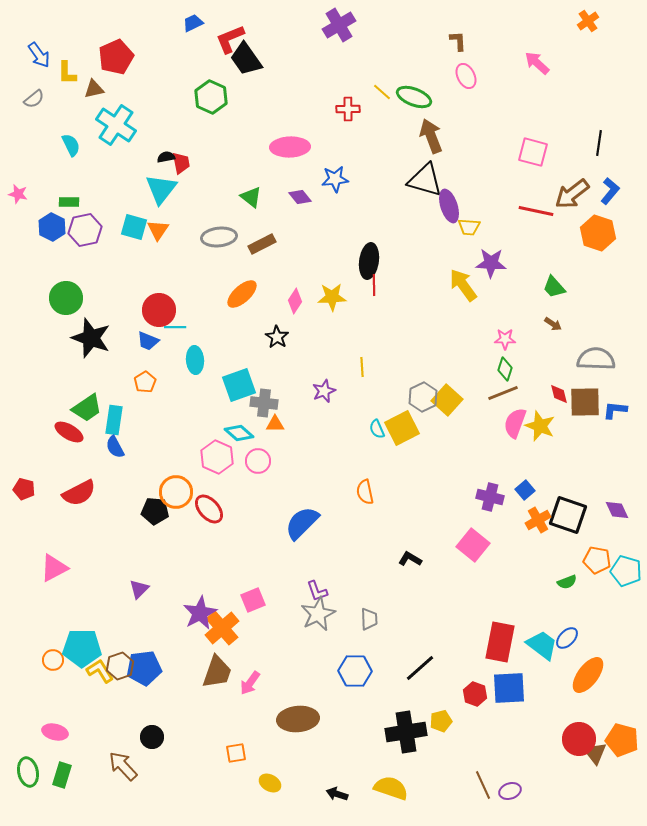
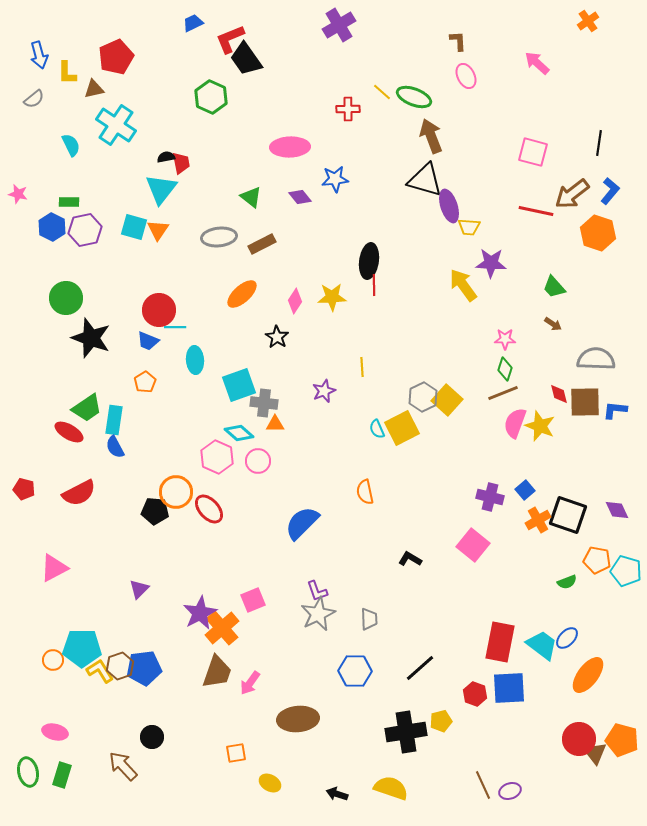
blue arrow at (39, 55): rotated 20 degrees clockwise
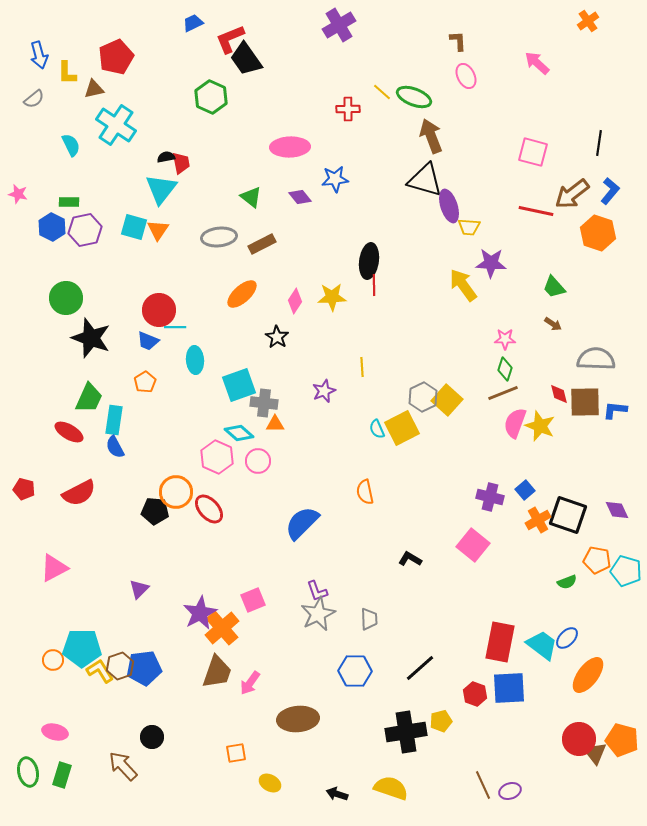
green trapezoid at (87, 408): moved 2 px right, 10 px up; rotated 32 degrees counterclockwise
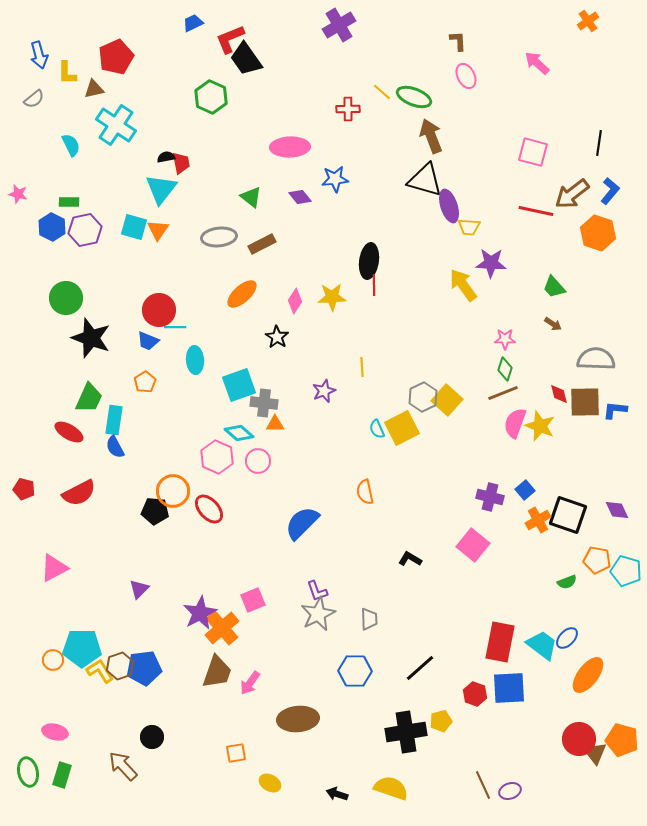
orange circle at (176, 492): moved 3 px left, 1 px up
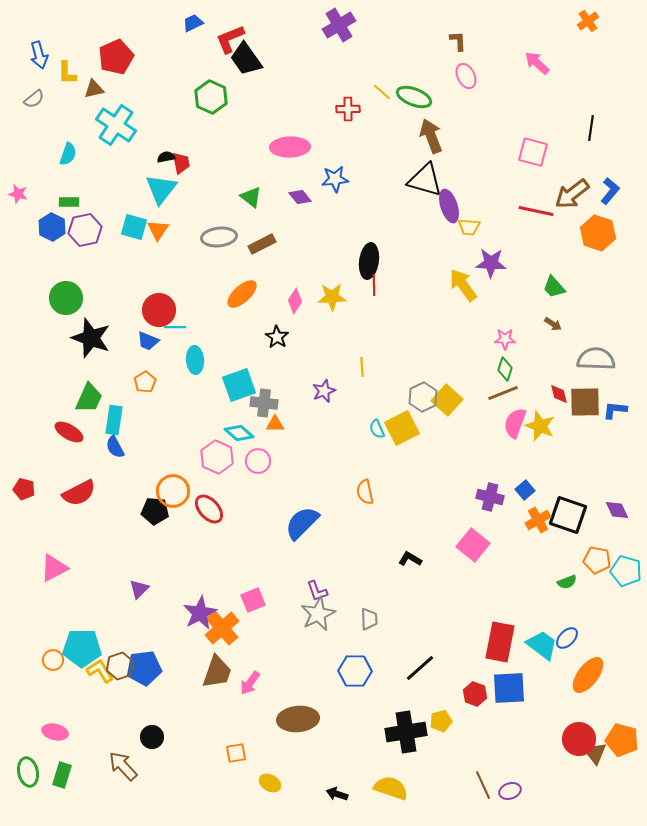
black line at (599, 143): moved 8 px left, 15 px up
cyan semicircle at (71, 145): moved 3 px left, 9 px down; rotated 45 degrees clockwise
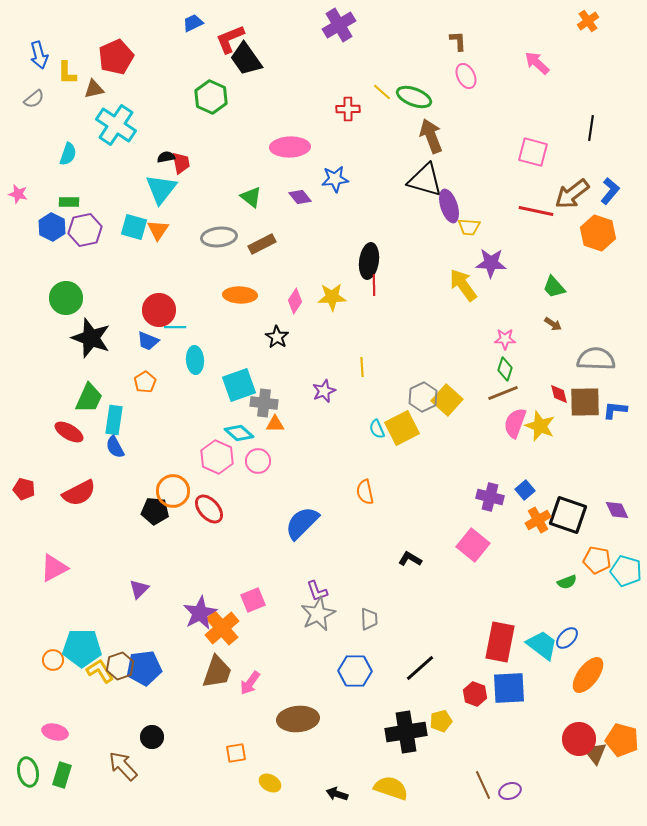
orange ellipse at (242, 294): moved 2 px left, 1 px down; rotated 44 degrees clockwise
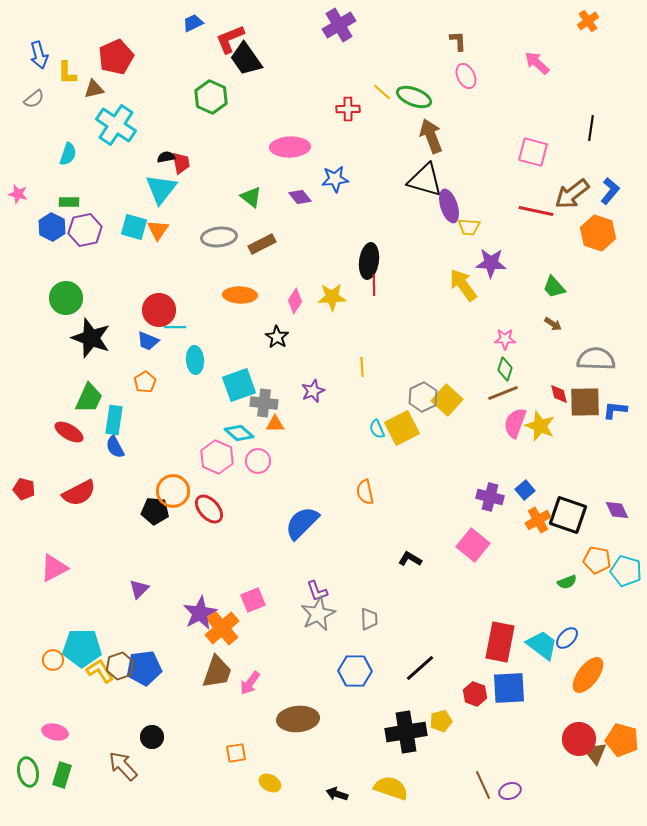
purple star at (324, 391): moved 11 px left
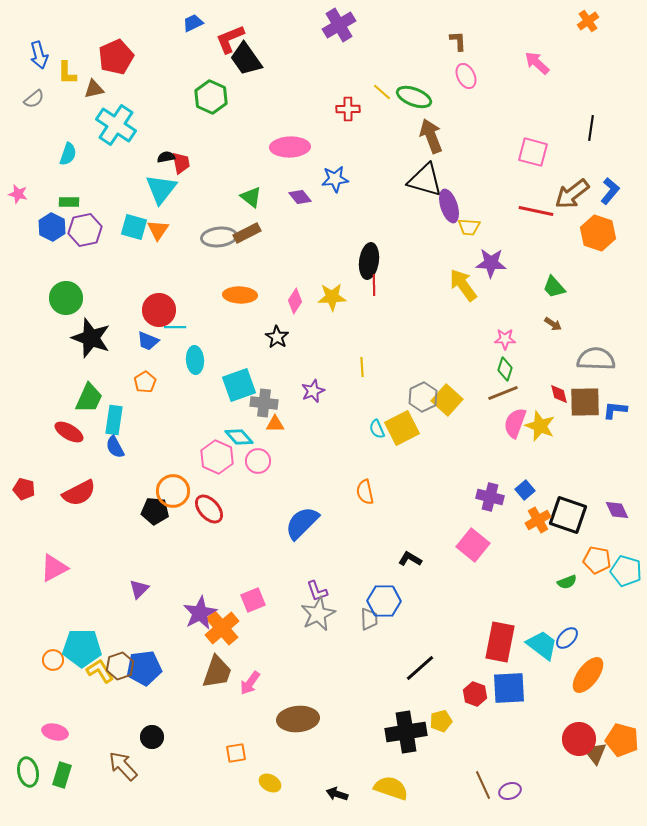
brown rectangle at (262, 244): moved 15 px left, 11 px up
cyan diamond at (239, 433): moved 4 px down; rotated 8 degrees clockwise
blue hexagon at (355, 671): moved 29 px right, 70 px up
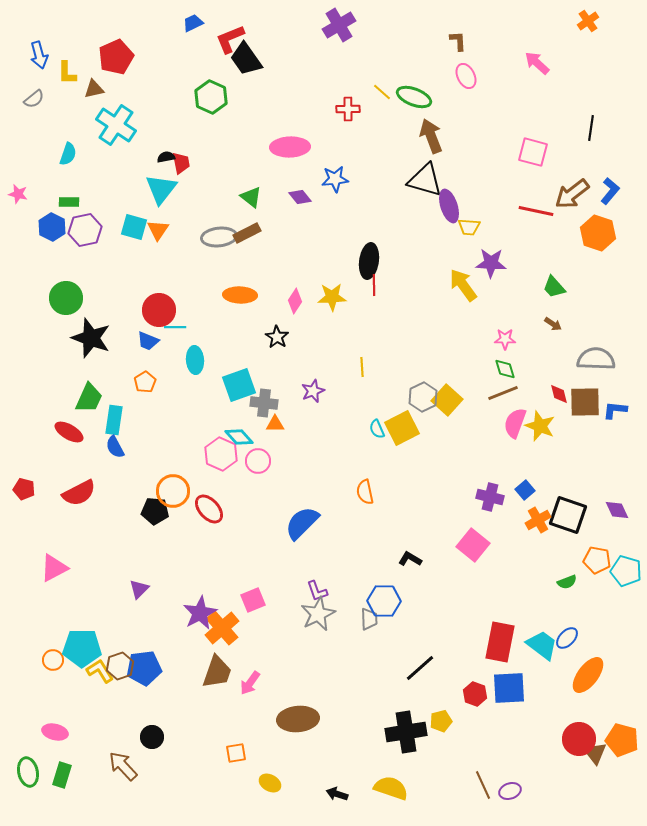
green diamond at (505, 369): rotated 35 degrees counterclockwise
pink hexagon at (217, 457): moved 4 px right, 3 px up
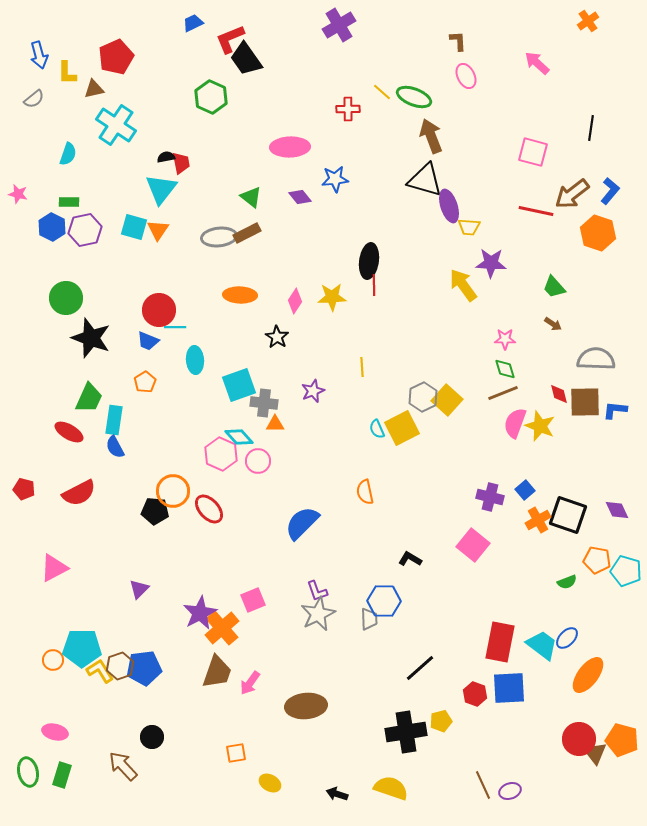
brown ellipse at (298, 719): moved 8 px right, 13 px up
